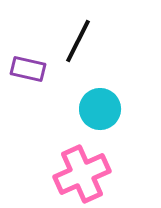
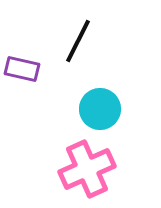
purple rectangle: moved 6 px left
pink cross: moved 5 px right, 5 px up
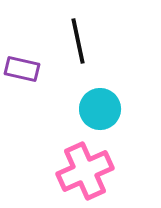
black line: rotated 39 degrees counterclockwise
pink cross: moved 2 px left, 2 px down
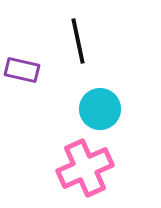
purple rectangle: moved 1 px down
pink cross: moved 3 px up
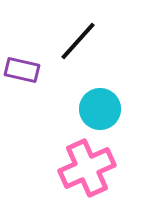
black line: rotated 54 degrees clockwise
pink cross: moved 2 px right
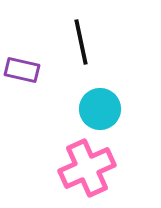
black line: moved 3 px right, 1 px down; rotated 54 degrees counterclockwise
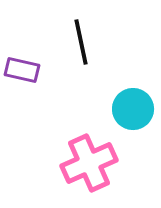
cyan circle: moved 33 px right
pink cross: moved 2 px right, 5 px up
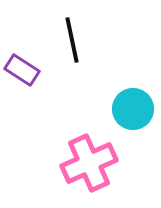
black line: moved 9 px left, 2 px up
purple rectangle: rotated 20 degrees clockwise
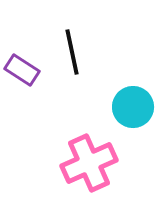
black line: moved 12 px down
cyan circle: moved 2 px up
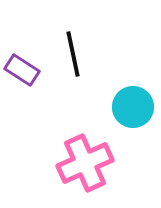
black line: moved 1 px right, 2 px down
pink cross: moved 4 px left
